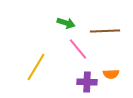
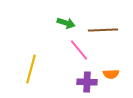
brown line: moved 2 px left, 1 px up
pink line: moved 1 px right, 1 px down
yellow line: moved 5 px left, 2 px down; rotated 16 degrees counterclockwise
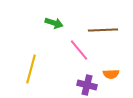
green arrow: moved 12 px left
purple cross: moved 3 px down; rotated 12 degrees clockwise
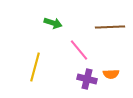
green arrow: moved 1 px left
brown line: moved 7 px right, 3 px up
yellow line: moved 4 px right, 2 px up
purple cross: moved 6 px up
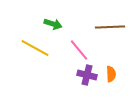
green arrow: moved 1 px down
yellow line: moved 19 px up; rotated 76 degrees counterclockwise
orange semicircle: rotated 91 degrees counterclockwise
purple cross: moved 4 px up
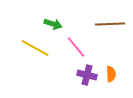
brown line: moved 3 px up
pink line: moved 3 px left, 3 px up
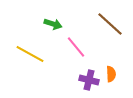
brown line: rotated 44 degrees clockwise
yellow line: moved 5 px left, 6 px down
purple cross: moved 2 px right, 5 px down
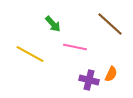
green arrow: rotated 30 degrees clockwise
pink line: moved 1 px left; rotated 40 degrees counterclockwise
orange semicircle: rotated 28 degrees clockwise
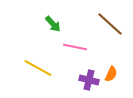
yellow line: moved 8 px right, 14 px down
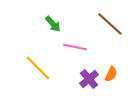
yellow line: rotated 16 degrees clockwise
purple cross: moved 1 px up; rotated 36 degrees clockwise
